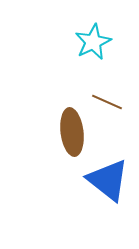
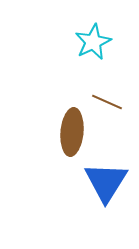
brown ellipse: rotated 12 degrees clockwise
blue triangle: moved 2 px left, 2 px down; rotated 24 degrees clockwise
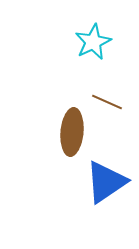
blue triangle: rotated 24 degrees clockwise
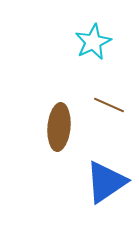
brown line: moved 2 px right, 3 px down
brown ellipse: moved 13 px left, 5 px up
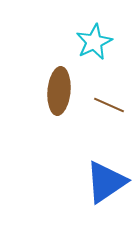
cyan star: moved 1 px right
brown ellipse: moved 36 px up
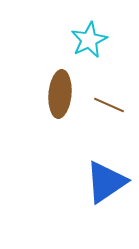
cyan star: moved 5 px left, 2 px up
brown ellipse: moved 1 px right, 3 px down
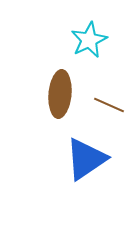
blue triangle: moved 20 px left, 23 px up
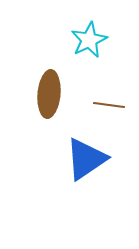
brown ellipse: moved 11 px left
brown line: rotated 16 degrees counterclockwise
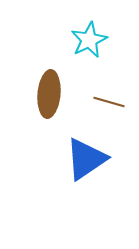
brown line: moved 3 px up; rotated 8 degrees clockwise
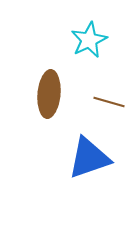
blue triangle: moved 3 px right, 1 px up; rotated 15 degrees clockwise
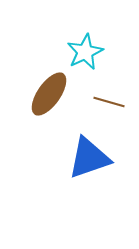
cyan star: moved 4 px left, 12 px down
brown ellipse: rotated 30 degrees clockwise
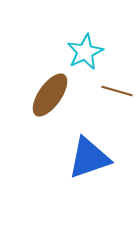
brown ellipse: moved 1 px right, 1 px down
brown line: moved 8 px right, 11 px up
